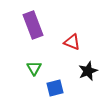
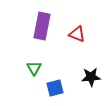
purple rectangle: moved 9 px right, 1 px down; rotated 32 degrees clockwise
red triangle: moved 5 px right, 8 px up
black star: moved 3 px right, 6 px down; rotated 18 degrees clockwise
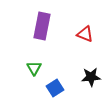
red triangle: moved 8 px right
blue square: rotated 18 degrees counterclockwise
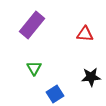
purple rectangle: moved 10 px left, 1 px up; rotated 28 degrees clockwise
red triangle: rotated 18 degrees counterclockwise
blue square: moved 6 px down
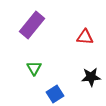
red triangle: moved 3 px down
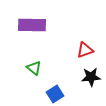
purple rectangle: rotated 52 degrees clockwise
red triangle: moved 13 px down; rotated 24 degrees counterclockwise
green triangle: rotated 21 degrees counterclockwise
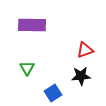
green triangle: moved 7 px left; rotated 21 degrees clockwise
black star: moved 10 px left, 1 px up
blue square: moved 2 px left, 1 px up
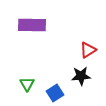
red triangle: moved 3 px right; rotated 12 degrees counterclockwise
green triangle: moved 16 px down
blue square: moved 2 px right
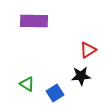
purple rectangle: moved 2 px right, 4 px up
green triangle: rotated 28 degrees counterclockwise
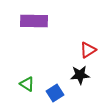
black star: moved 1 px left, 1 px up
